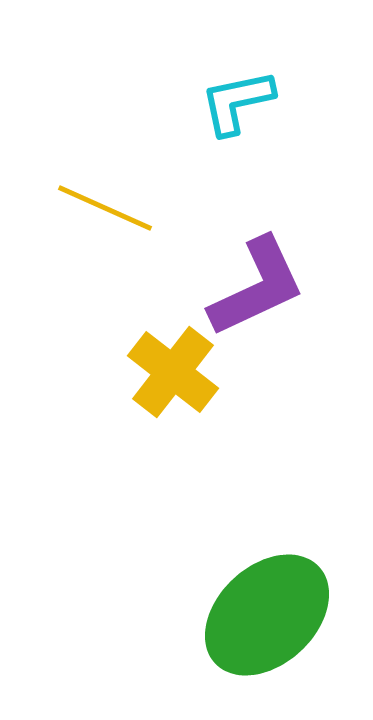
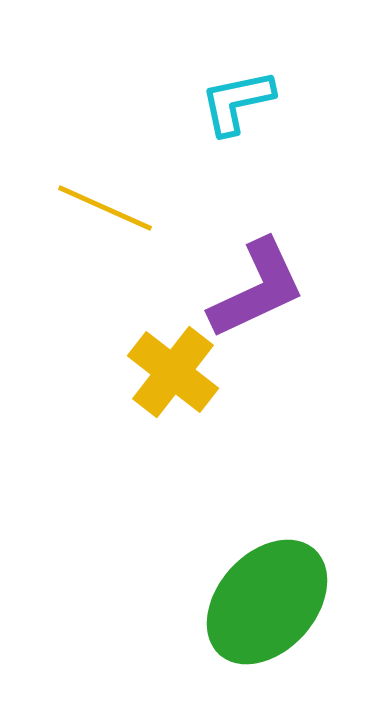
purple L-shape: moved 2 px down
green ellipse: moved 13 px up; rotated 5 degrees counterclockwise
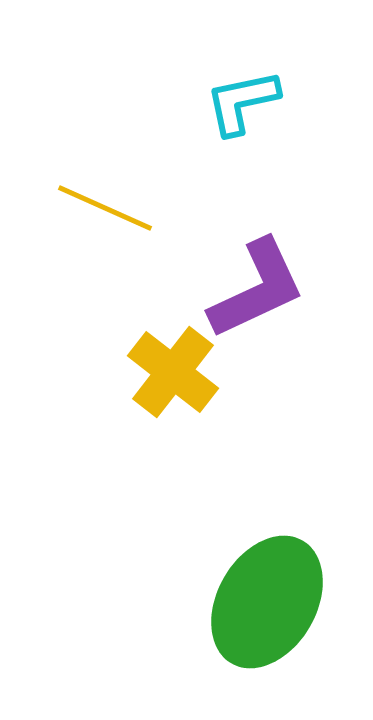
cyan L-shape: moved 5 px right
green ellipse: rotated 12 degrees counterclockwise
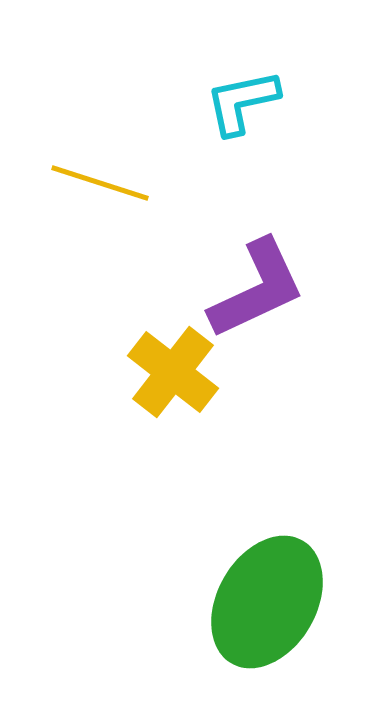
yellow line: moved 5 px left, 25 px up; rotated 6 degrees counterclockwise
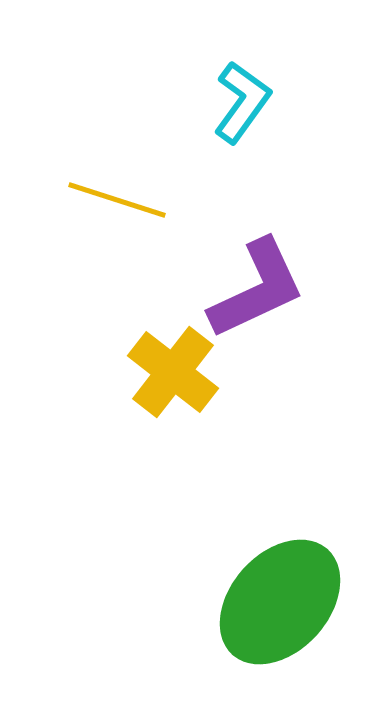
cyan L-shape: rotated 138 degrees clockwise
yellow line: moved 17 px right, 17 px down
green ellipse: moved 13 px right; rotated 12 degrees clockwise
